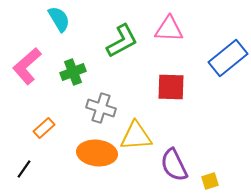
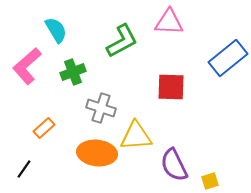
cyan semicircle: moved 3 px left, 11 px down
pink triangle: moved 7 px up
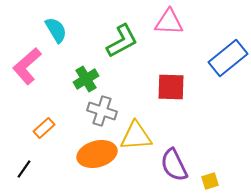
green cross: moved 13 px right, 7 px down; rotated 10 degrees counterclockwise
gray cross: moved 1 px right, 3 px down
orange ellipse: moved 1 px down; rotated 21 degrees counterclockwise
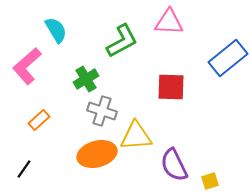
orange rectangle: moved 5 px left, 8 px up
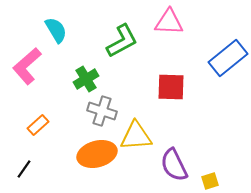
orange rectangle: moved 1 px left, 5 px down
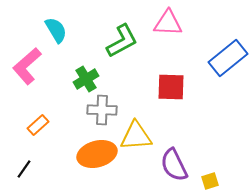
pink triangle: moved 1 px left, 1 px down
gray cross: moved 1 px up; rotated 16 degrees counterclockwise
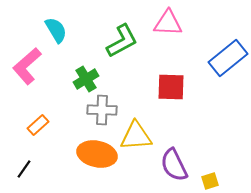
orange ellipse: rotated 27 degrees clockwise
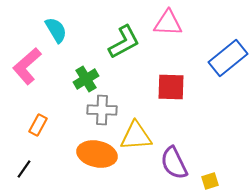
green L-shape: moved 2 px right, 1 px down
orange rectangle: rotated 20 degrees counterclockwise
purple semicircle: moved 2 px up
